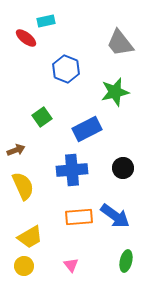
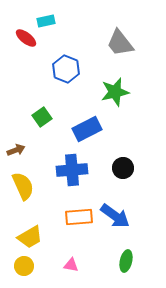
pink triangle: rotated 42 degrees counterclockwise
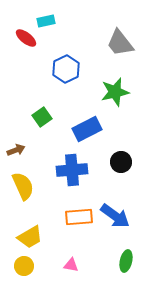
blue hexagon: rotated 12 degrees clockwise
black circle: moved 2 px left, 6 px up
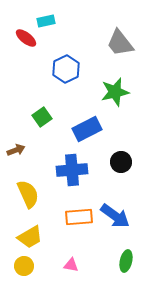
yellow semicircle: moved 5 px right, 8 px down
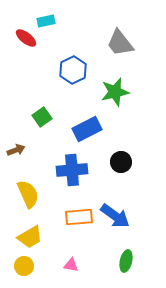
blue hexagon: moved 7 px right, 1 px down
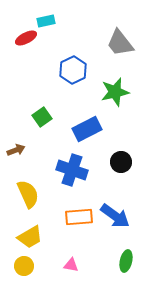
red ellipse: rotated 65 degrees counterclockwise
blue cross: rotated 24 degrees clockwise
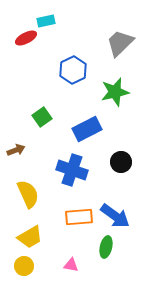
gray trapezoid: rotated 84 degrees clockwise
green ellipse: moved 20 px left, 14 px up
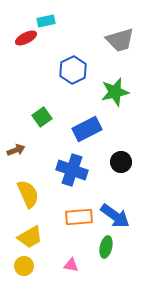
gray trapezoid: moved 3 px up; rotated 152 degrees counterclockwise
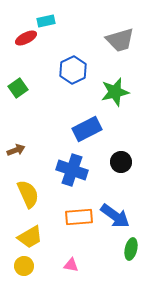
green square: moved 24 px left, 29 px up
green ellipse: moved 25 px right, 2 px down
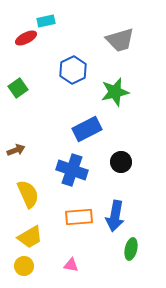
blue arrow: rotated 64 degrees clockwise
